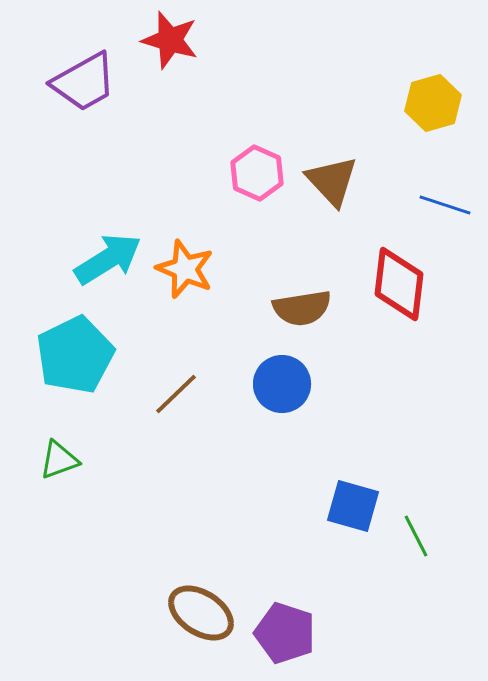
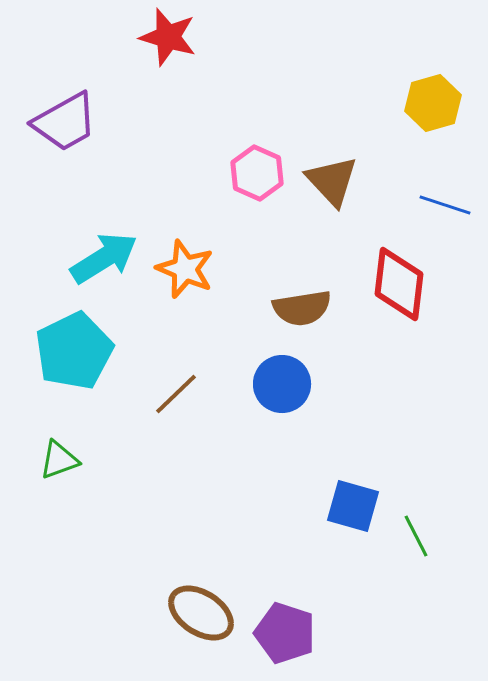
red star: moved 2 px left, 3 px up
purple trapezoid: moved 19 px left, 40 px down
cyan arrow: moved 4 px left, 1 px up
cyan pentagon: moved 1 px left, 4 px up
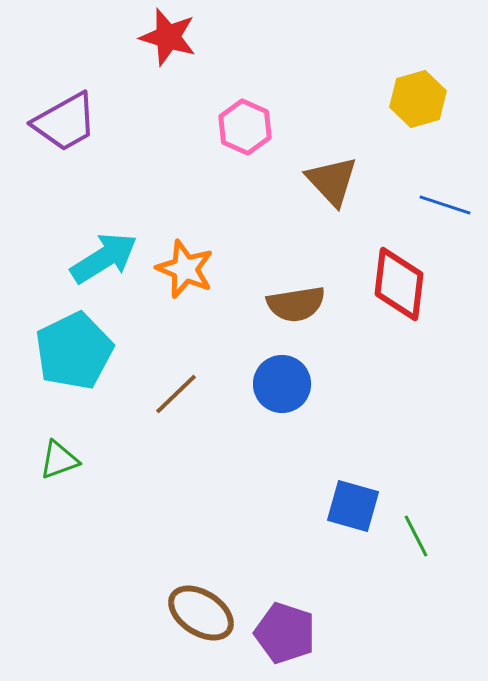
yellow hexagon: moved 15 px left, 4 px up
pink hexagon: moved 12 px left, 46 px up
brown semicircle: moved 6 px left, 4 px up
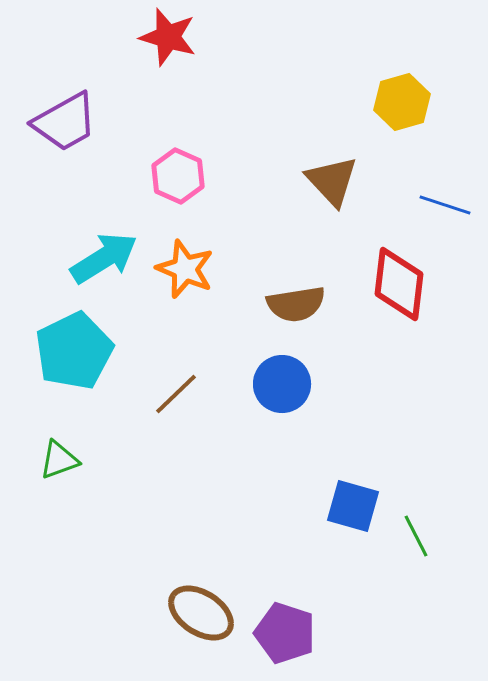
yellow hexagon: moved 16 px left, 3 px down
pink hexagon: moved 67 px left, 49 px down
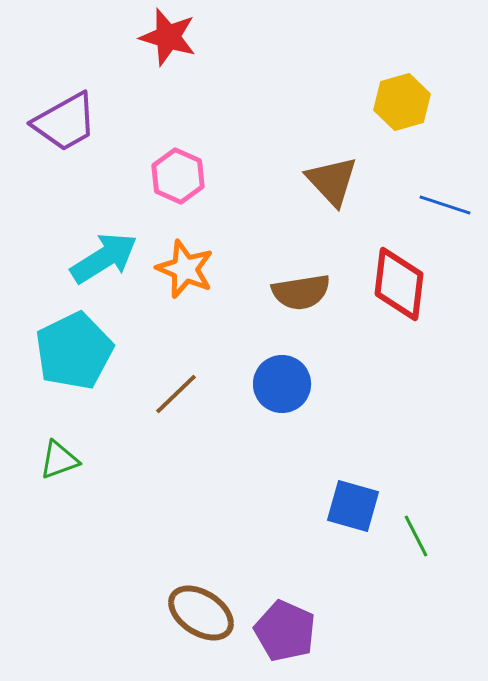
brown semicircle: moved 5 px right, 12 px up
purple pentagon: moved 2 px up; rotated 6 degrees clockwise
